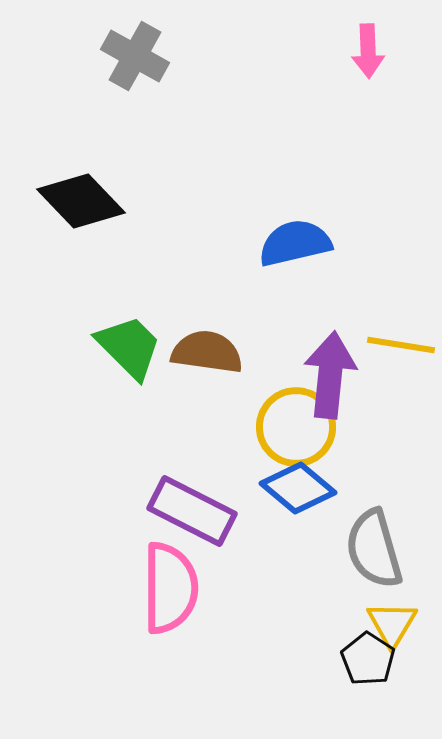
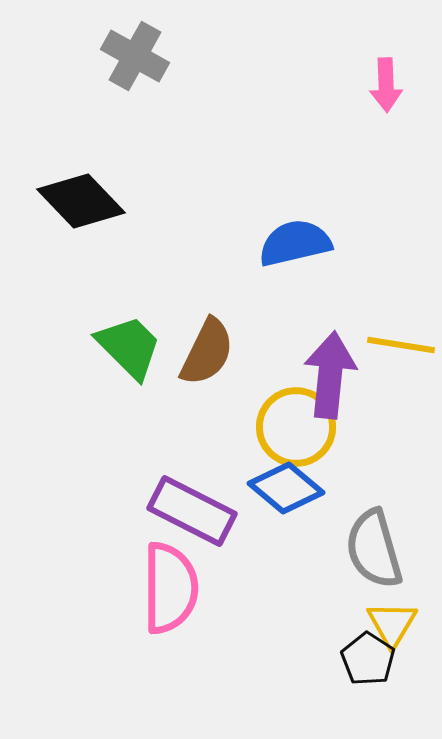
pink arrow: moved 18 px right, 34 px down
brown semicircle: rotated 108 degrees clockwise
blue diamond: moved 12 px left
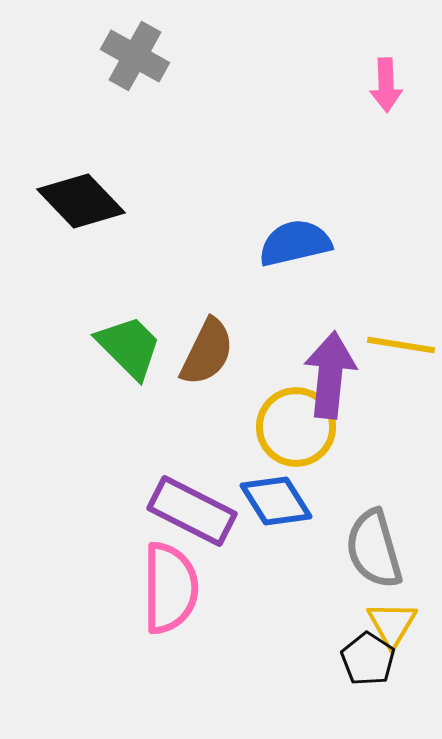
blue diamond: moved 10 px left, 13 px down; rotated 18 degrees clockwise
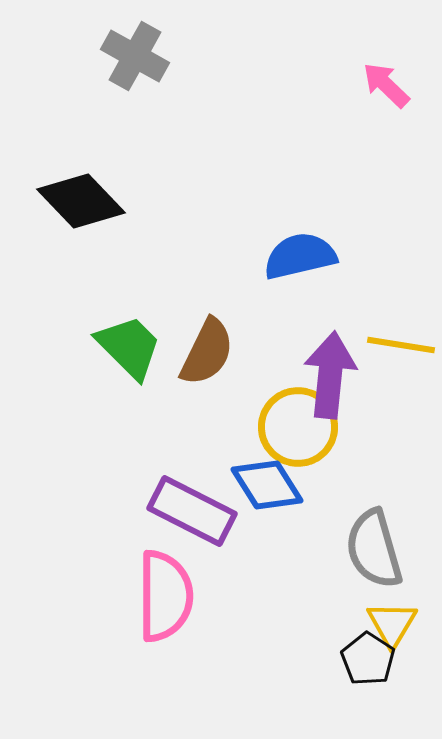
pink arrow: rotated 136 degrees clockwise
blue semicircle: moved 5 px right, 13 px down
yellow circle: moved 2 px right
blue diamond: moved 9 px left, 16 px up
pink semicircle: moved 5 px left, 8 px down
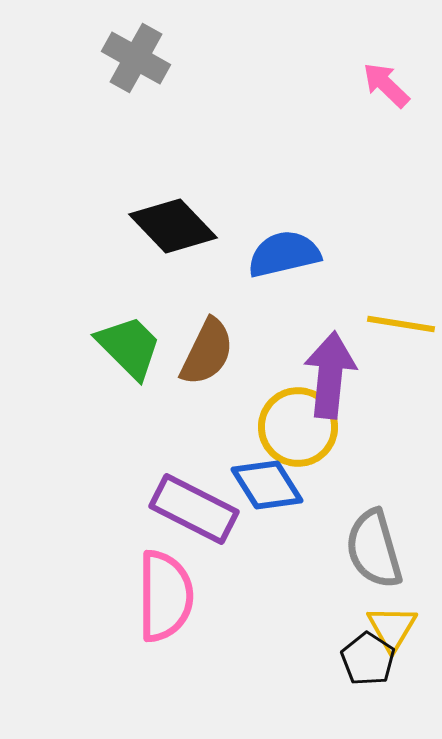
gray cross: moved 1 px right, 2 px down
black diamond: moved 92 px right, 25 px down
blue semicircle: moved 16 px left, 2 px up
yellow line: moved 21 px up
purple rectangle: moved 2 px right, 2 px up
yellow triangle: moved 4 px down
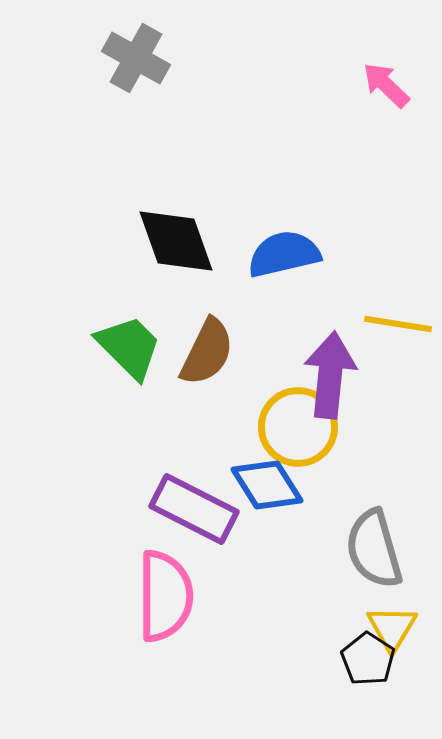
black diamond: moved 3 px right, 15 px down; rotated 24 degrees clockwise
yellow line: moved 3 px left
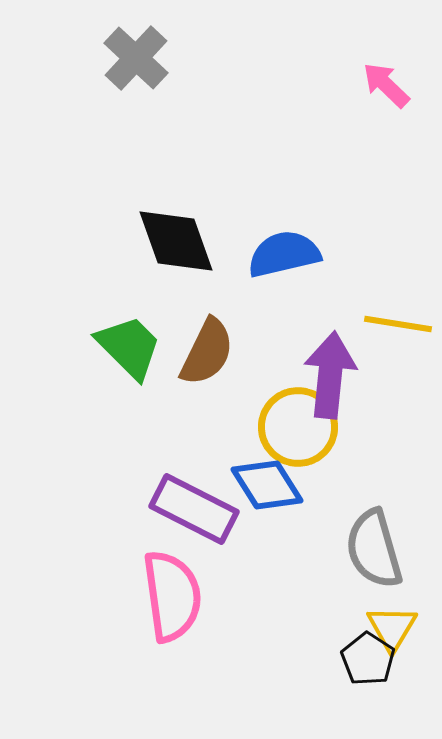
gray cross: rotated 14 degrees clockwise
pink semicircle: moved 7 px right; rotated 8 degrees counterclockwise
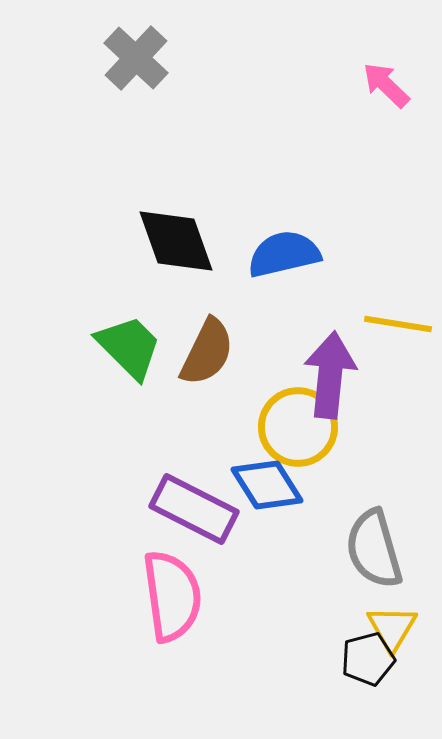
black pentagon: rotated 24 degrees clockwise
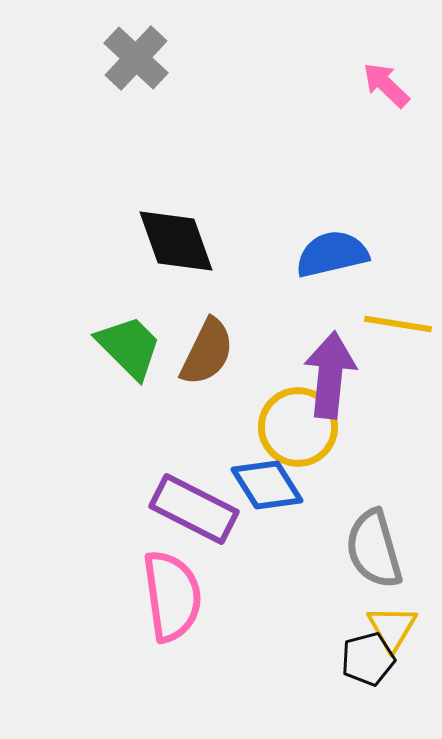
blue semicircle: moved 48 px right
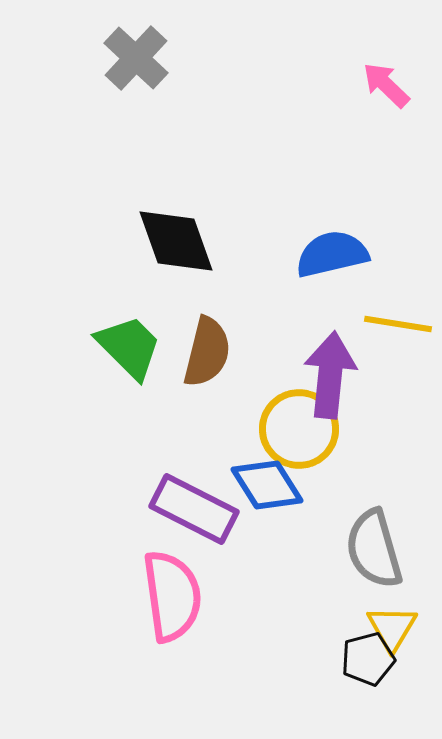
brown semicircle: rotated 12 degrees counterclockwise
yellow circle: moved 1 px right, 2 px down
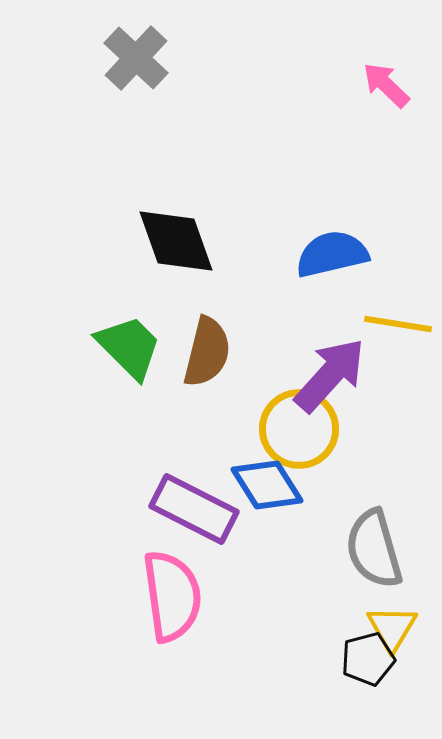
purple arrow: rotated 36 degrees clockwise
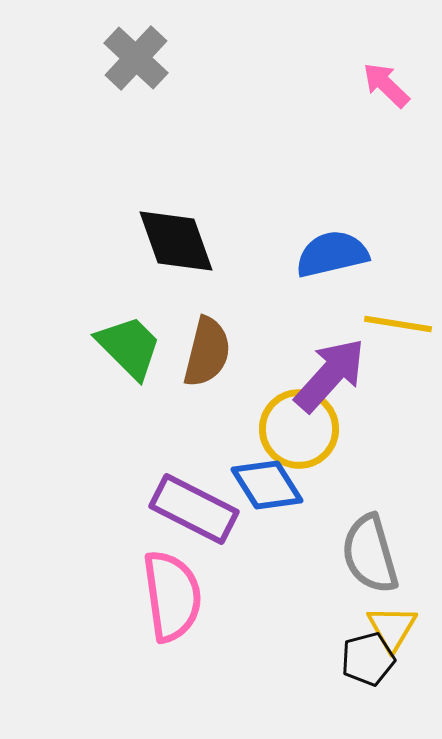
gray semicircle: moved 4 px left, 5 px down
